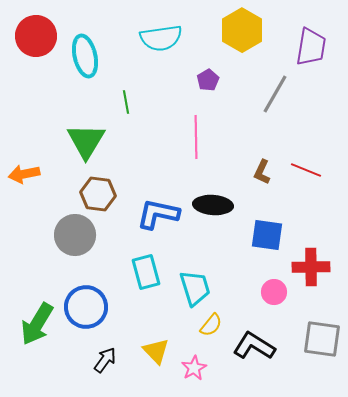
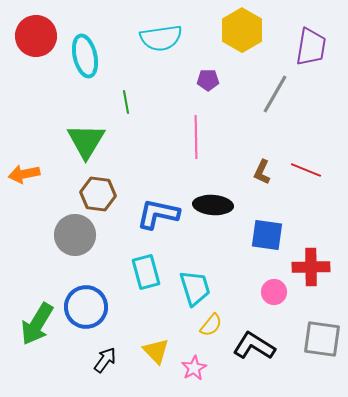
purple pentagon: rotated 30 degrees clockwise
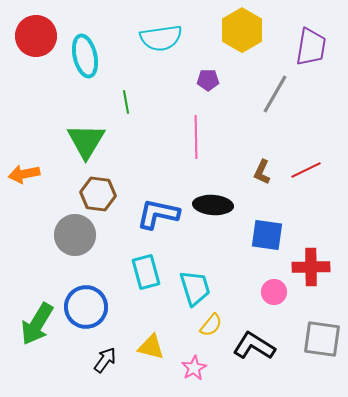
red line: rotated 48 degrees counterclockwise
yellow triangle: moved 5 px left, 4 px up; rotated 32 degrees counterclockwise
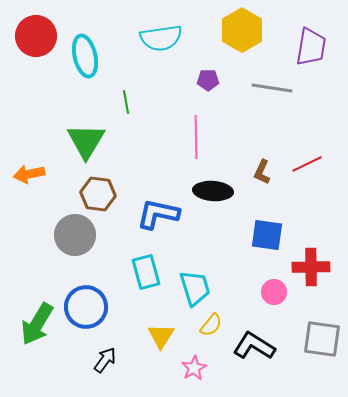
gray line: moved 3 px left, 6 px up; rotated 69 degrees clockwise
red line: moved 1 px right, 6 px up
orange arrow: moved 5 px right
black ellipse: moved 14 px up
yellow triangle: moved 10 px right, 11 px up; rotated 48 degrees clockwise
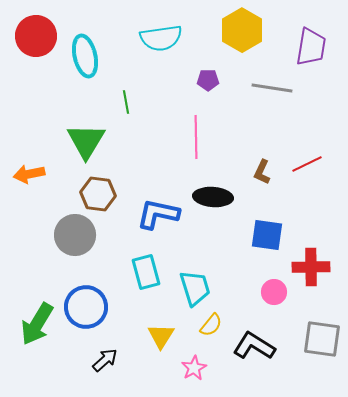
black ellipse: moved 6 px down
black arrow: rotated 12 degrees clockwise
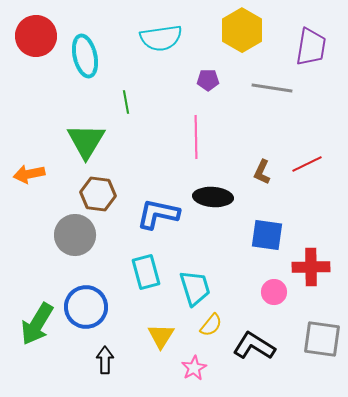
black arrow: rotated 48 degrees counterclockwise
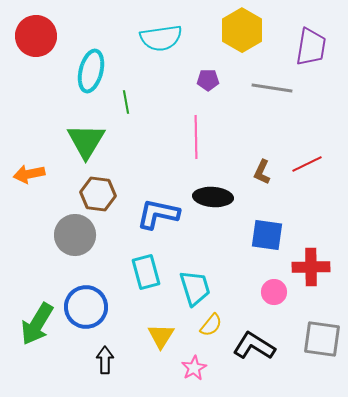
cyan ellipse: moved 6 px right, 15 px down; rotated 27 degrees clockwise
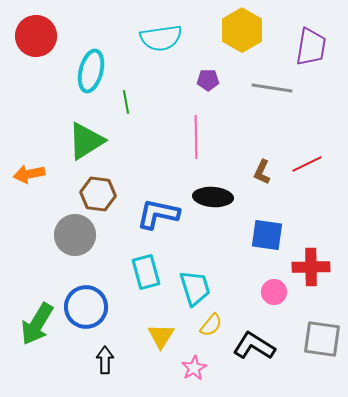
green triangle: rotated 27 degrees clockwise
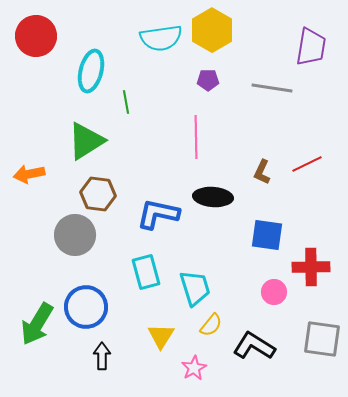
yellow hexagon: moved 30 px left
black arrow: moved 3 px left, 4 px up
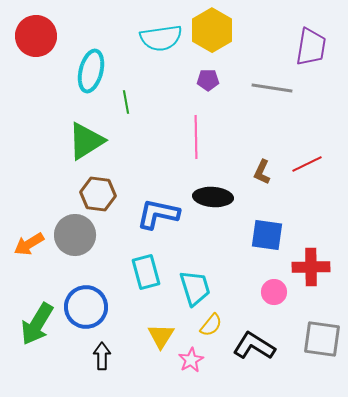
orange arrow: moved 70 px down; rotated 20 degrees counterclockwise
pink star: moved 3 px left, 8 px up
